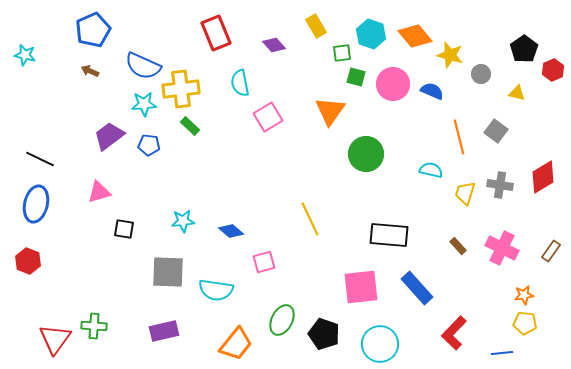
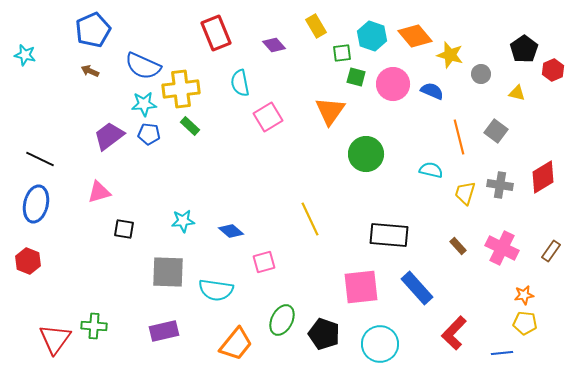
cyan hexagon at (371, 34): moved 1 px right, 2 px down
blue pentagon at (149, 145): moved 11 px up
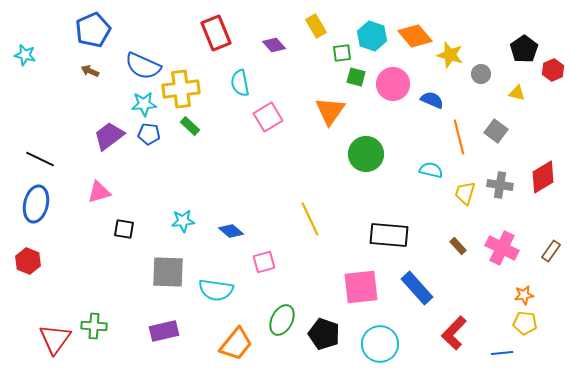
blue semicircle at (432, 91): moved 9 px down
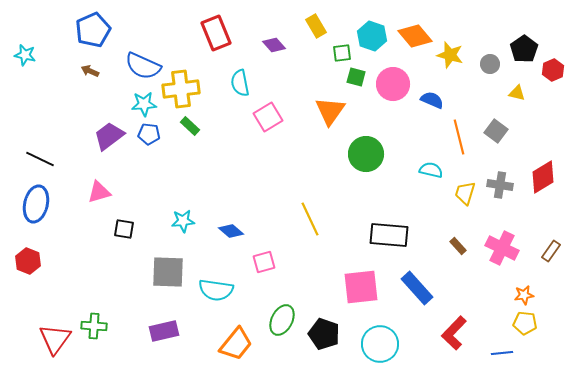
gray circle at (481, 74): moved 9 px right, 10 px up
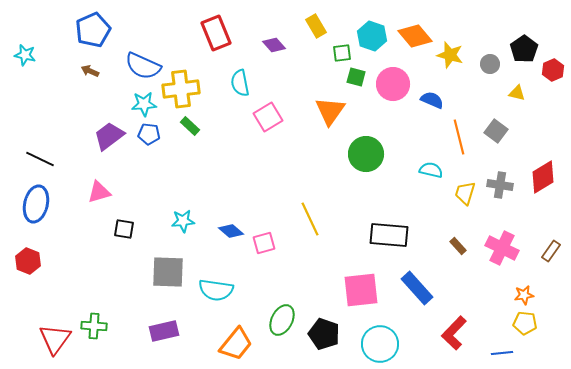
pink square at (264, 262): moved 19 px up
pink square at (361, 287): moved 3 px down
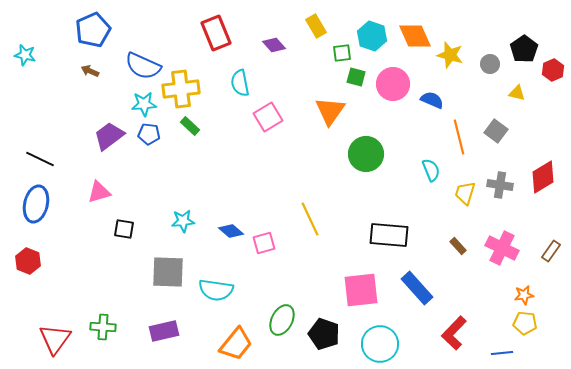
orange diamond at (415, 36): rotated 16 degrees clockwise
cyan semicircle at (431, 170): rotated 55 degrees clockwise
green cross at (94, 326): moved 9 px right, 1 px down
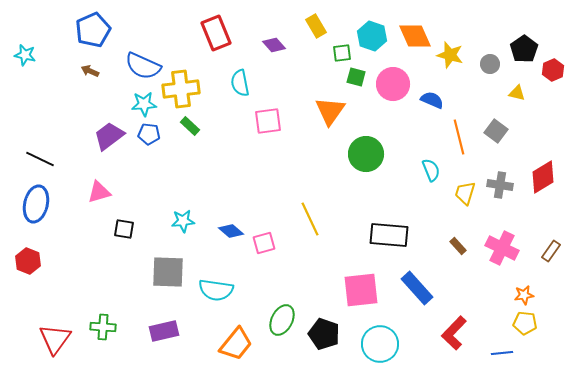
pink square at (268, 117): moved 4 px down; rotated 24 degrees clockwise
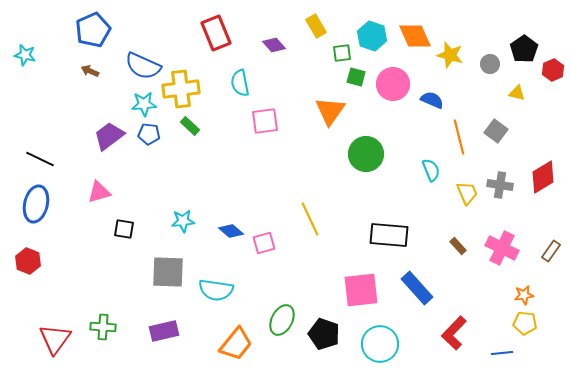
pink square at (268, 121): moved 3 px left
yellow trapezoid at (465, 193): moved 2 px right; rotated 140 degrees clockwise
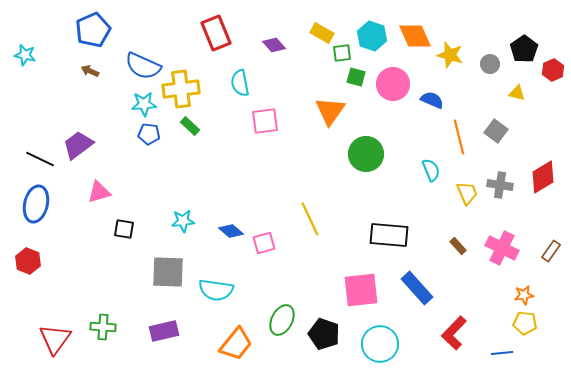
yellow rectangle at (316, 26): moved 6 px right, 7 px down; rotated 30 degrees counterclockwise
purple trapezoid at (109, 136): moved 31 px left, 9 px down
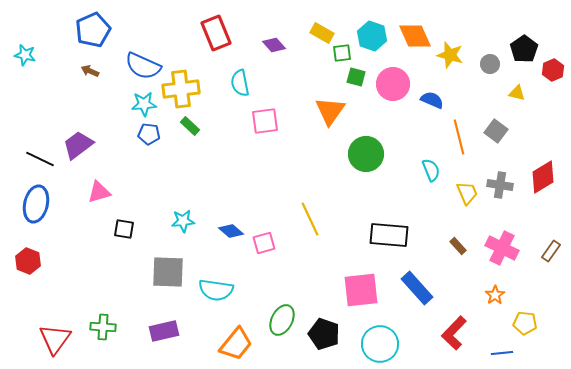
orange star at (524, 295): moved 29 px left; rotated 24 degrees counterclockwise
